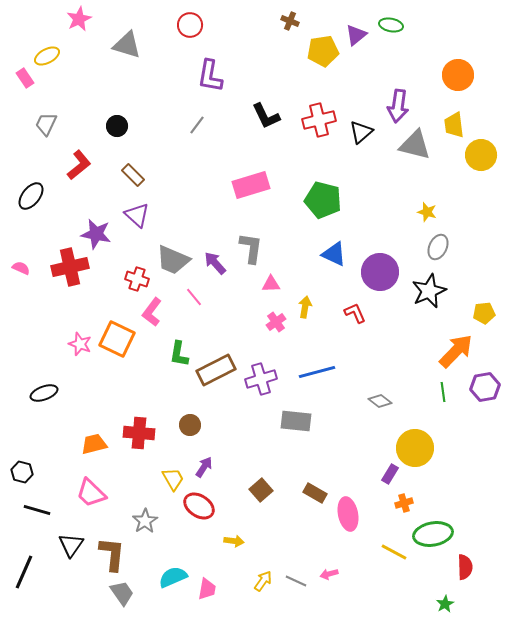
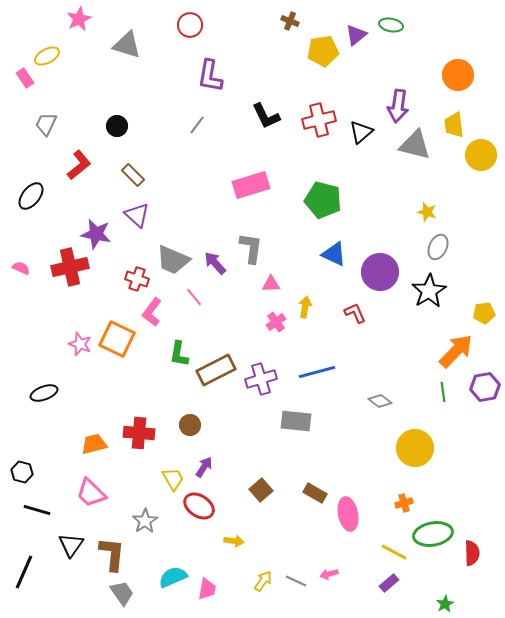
black star at (429, 291): rotated 8 degrees counterclockwise
purple rectangle at (390, 474): moved 1 px left, 109 px down; rotated 18 degrees clockwise
red semicircle at (465, 567): moved 7 px right, 14 px up
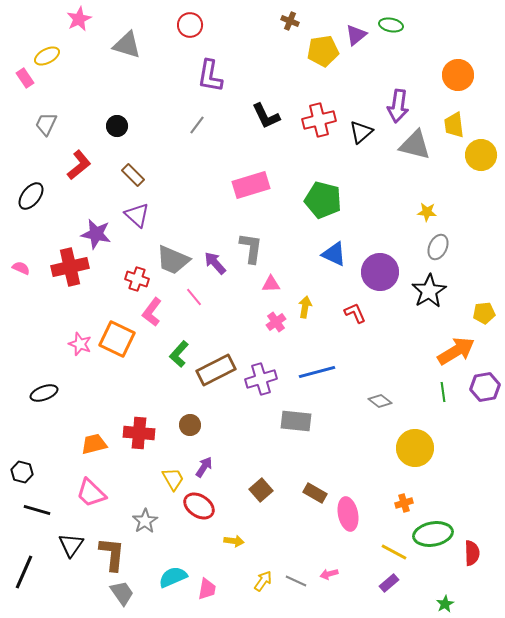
yellow star at (427, 212): rotated 12 degrees counterclockwise
orange arrow at (456, 351): rotated 15 degrees clockwise
green L-shape at (179, 354): rotated 32 degrees clockwise
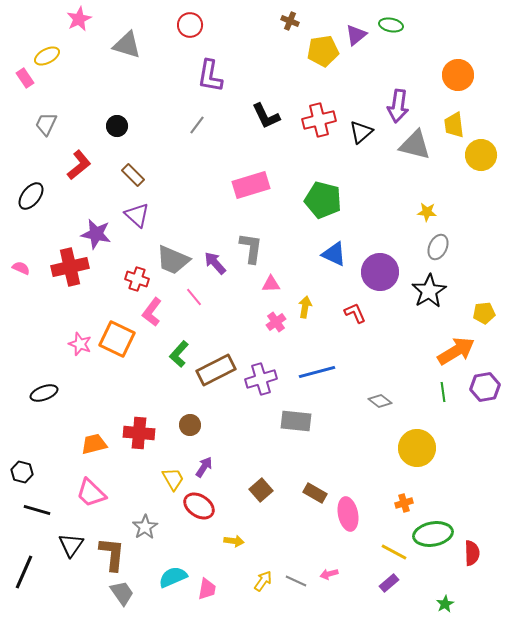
yellow circle at (415, 448): moved 2 px right
gray star at (145, 521): moved 6 px down
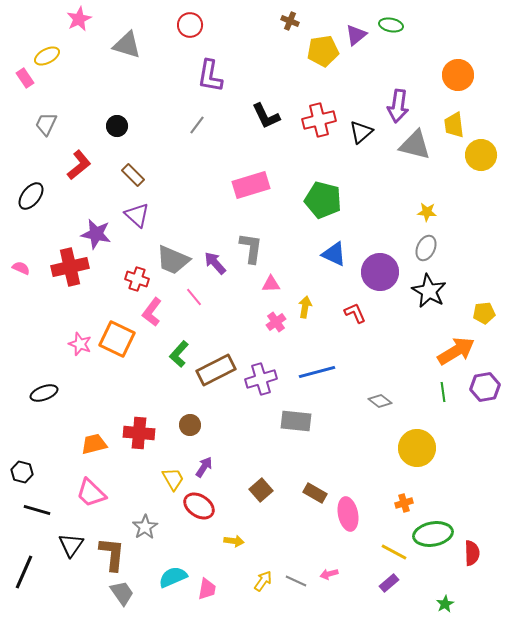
gray ellipse at (438, 247): moved 12 px left, 1 px down
black star at (429, 291): rotated 12 degrees counterclockwise
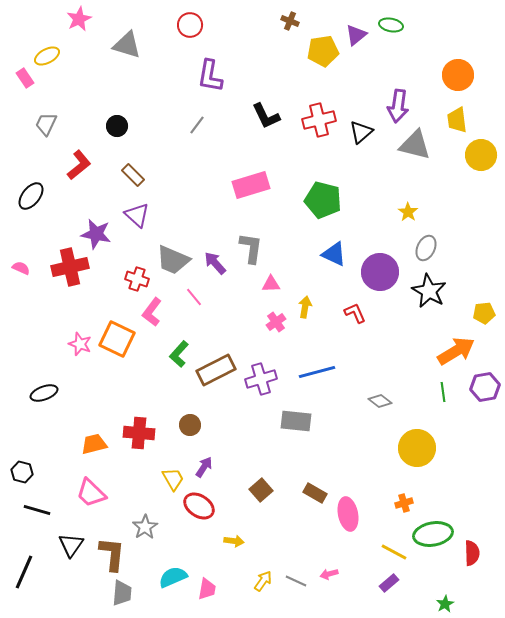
yellow trapezoid at (454, 125): moved 3 px right, 5 px up
yellow star at (427, 212): moved 19 px left; rotated 30 degrees clockwise
gray trapezoid at (122, 593): rotated 40 degrees clockwise
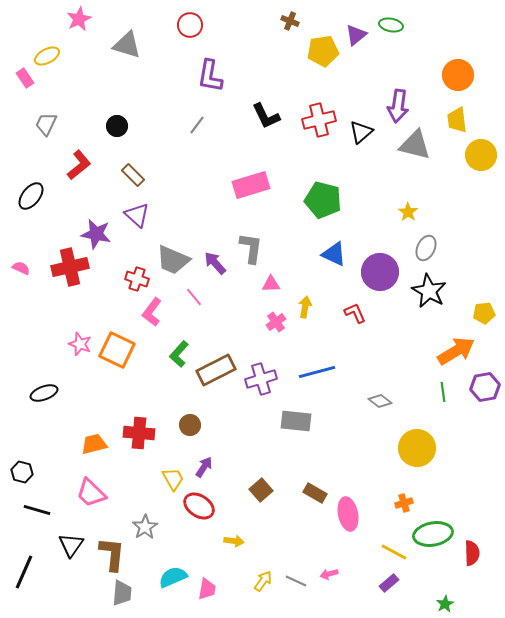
orange square at (117, 339): moved 11 px down
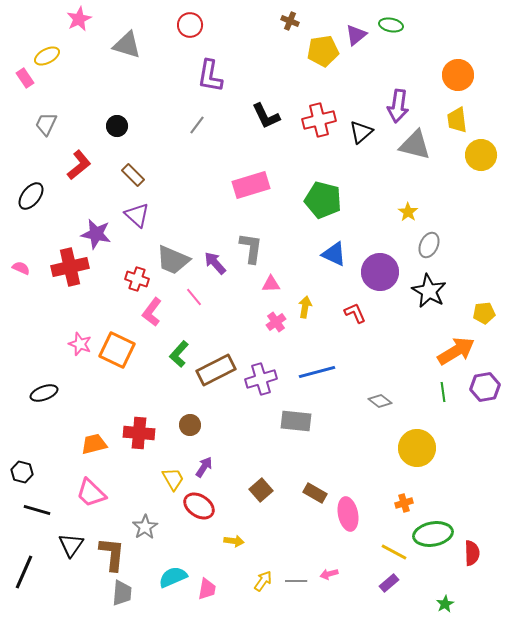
gray ellipse at (426, 248): moved 3 px right, 3 px up
gray line at (296, 581): rotated 25 degrees counterclockwise
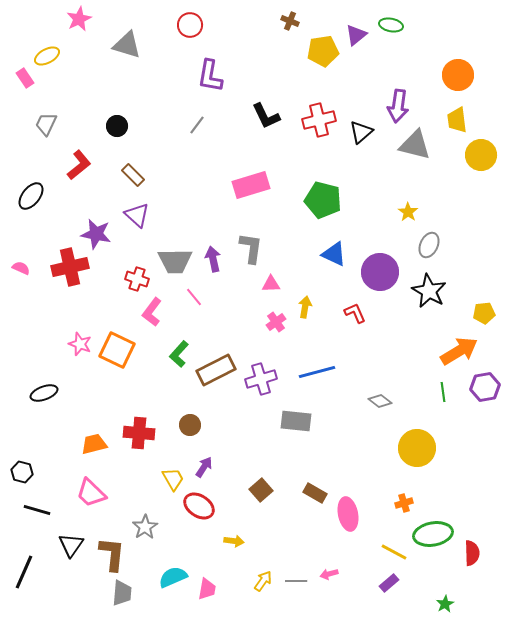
gray trapezoid at (173, 260): moved 2 px right, 1 px down; rotated 24 degrees counterclockwise
purple arrow at (215, 263): moved 2 px left, 4 px up; rotated 30 degrees clockwise
orange arrow at (456, 351): moved 3 px right
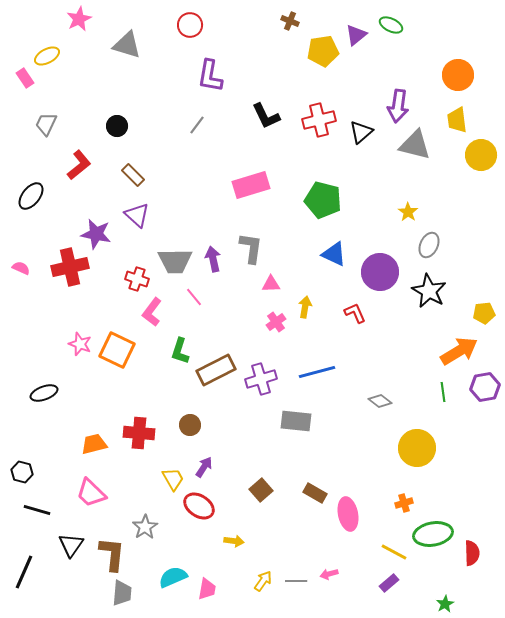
green ellipse at (391, 25): rotated 15 degrees clockwise
green L-shape at (179, 354): moved 1 px right, 3 px up; rotated 24 degrees counterclockwise
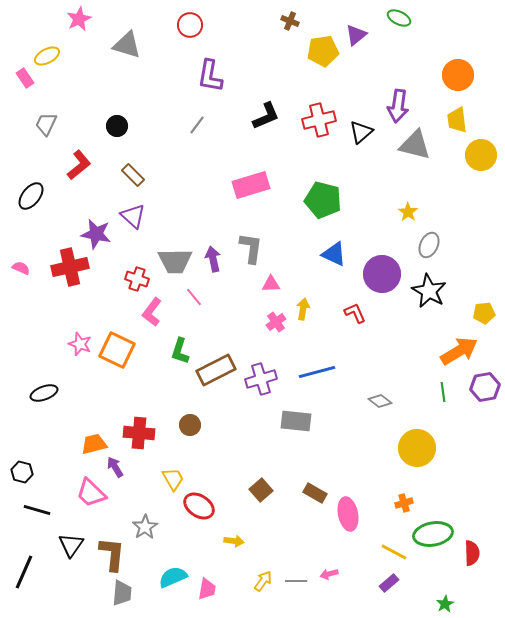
green ellipse at (391, 25): moved 8 px right, 7 px up
black L-shape at (266, 116): rotated 88 degrees counterclockwise
purple triangle at (137, 215): moved 4 px left, 1 px down
purple circle at (380, 272): moved 2 px right, 2 px down
yellow arrow at (305, 307): moved 2 px left, 2 px down
purple arrow at (204, 467): moved 89 px left; rotated 65 degrees counterclockwise
